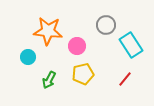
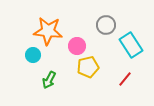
cyan circle: moved 5 px right, 2 px up
yellow pentagon: moved 5 px right, 7 px up
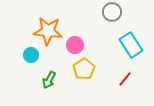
gray circle: moved 6 px right, 13 px up
pink circle: moved 2 px left, 1 px up
cyan circle: moved 2 px left
yellow pentagon: moved 4 px left, 2 px down; rotated 20 degrees counterclockwise
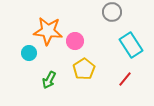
pink circle: moved 4 px up
cyan circle: moved 2 px left, 2 px up
